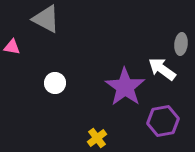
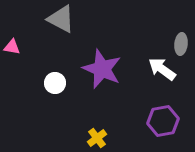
gray triangle: moved 15 px right
purple star: moved 23 px left, 18 px up; rotated 12 degrees counterclockwise
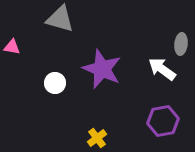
gray triangle: moved 1 px left; rotated 12 degrees counterclockwise
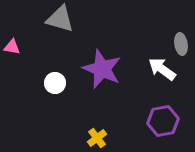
gray ellipse: rotated 15 degrees counterclockwise
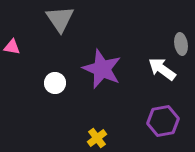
gray triangle: rotated 40 degrees clockwise
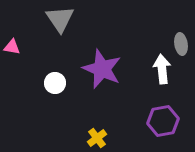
white arrow: rotated 48 degrees clockwise
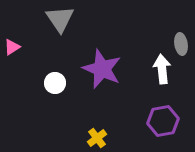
pink triangle: rotated 42 degrees counterclockwise
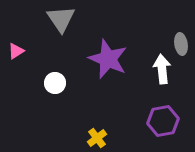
gray triangle: moved 1 px right
pink triangle: moved 4 px right, 4 px down
purple star: moved 6 px right, 10 px up
